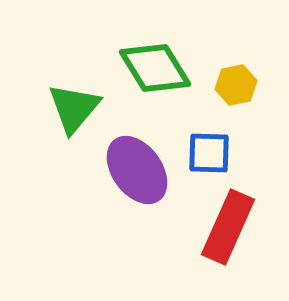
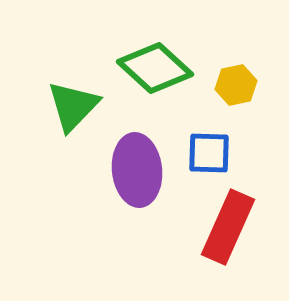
green diamond: rotated 16 degrees counterclockwise
green triangle: moved 1 px left, 2 px up; rotated 4 degrees clockwise
purple ellipse: rotated 30 degrees clockwise
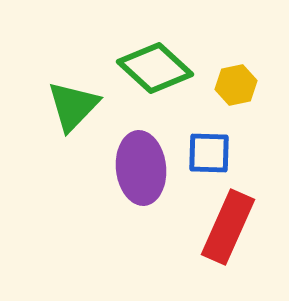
purple ellipse: moved 4 px right, 2 px up
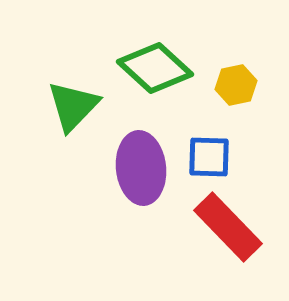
blue square: moved 4 px down
red rectangle: rotated 68 degrees counterclockwise
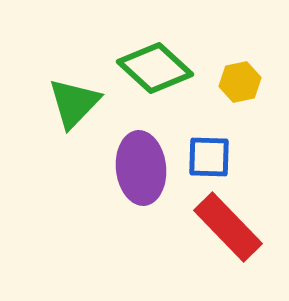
yellow hexagon: moved 4 px right, 3 px up
green triangle: moved 1 px right, 3 px up
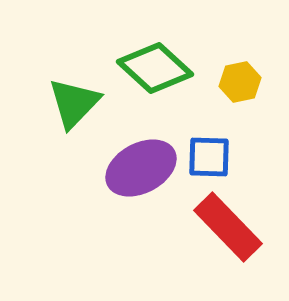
purple ellipse: rotated 68 degrees clockwise
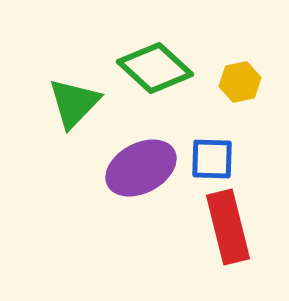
blue square: moved 3 px right, 2 px down
red rectangle: rotated 30 degrees clockwise
